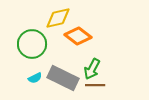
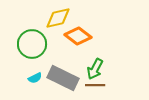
green arrow: moved 3 px right
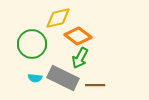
green arrow: moved 15 px left, 11 px up
cyan semicircle: rotated 32 degrees clockwise
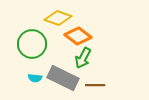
yellow diamond: rotated 32 degrees clockwise
green arrow: moved 3 px right
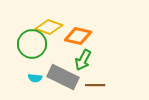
yellow diamond: moved 9 px left, 9 px down
orange diamond: rotated 24 degrees counterclockwise
green arrow: moved 2 px down
gray rectangle: moved 1 px up
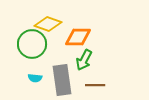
yellow diamond: moved 1 px left, 3 px up
orange diamond: moved 1 px down; rotated 12 degrees counterclockwise
green arrow: moved 1 px right
gray rectangle: moved 1 px left, 3 px down; rotated 56 degrees clockwise
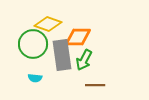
green circle: moved 1 px right
gray rectangle: moved 25 px up
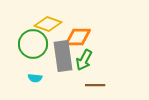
gray rectangle: moved 1 px right, 1 px down
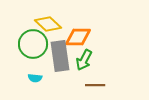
yellow diamond: rotated 24 degrees clockwise
gray rectangle: moved 3 px left
